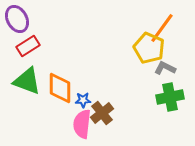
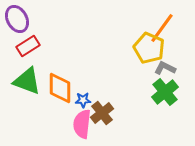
green cross: moved 5 px left, 5 px up; rotated 28 degrees counterclockwise
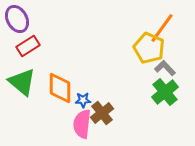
gray L-shape: rotated 20 degrees clockwise
green triangle: moved 5 px left, 1 px down; rotated 20 degrees clockwise
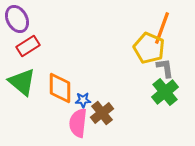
orange line: rotated 16 degrees counterclockwise
gray L-shape: rotated 35 degrees clockwise
pink semicircle: moved 4 px left, 1 px up
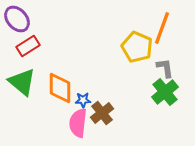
purple ellipse: rotated 12 degrees counterclockwise
yellow pentagon: moved 12 px left, 1 px up
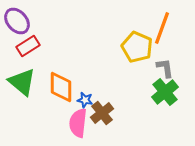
purple ellipse: moved 2 px down
orange diamond: moved 1 px right, 1 px up
blue star: moved 2 px right; rotated 14 degrees clockwise
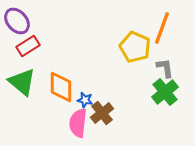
yellow pentagon: moved 2 px left
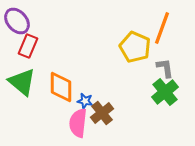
red rectangle: rotated 35 degrees counterclockwise
blue star: moved 1 px down
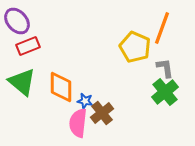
red rectangle: rotated 45 degrees clockwise
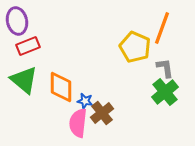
purple ellipse: rotated 28 degrees clockwise
green triangle: moved 2 px right, 2 px up
